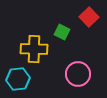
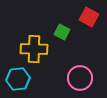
red square: rotated 18 degrees counterclockwise
pink circle: moved 2 px right, 4 px down
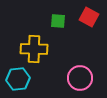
green square: moved 4 px left, 11 px up; rotated 21 degrees counterclockwise
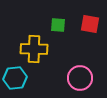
red square: moved 1 px right, 7 px down; rotated 18 degrees counterclockwise
green square: moved 4 px down
cyan hexagon: moved 3 px left, 1 px up
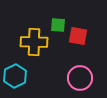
red square: moved 12 px left, 12 px down
yellow cross: moved 7 px up
cyan hexagon: moved 2 px up; rotated 20 degrees counterclockwise
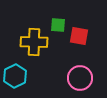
red square: moved 1 px right
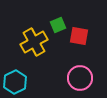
green square: rotated 28 degrees counterclockwise
yellow cross: rotated 32 degrees counterclockwise
cyan hexagon: moved 6 px down
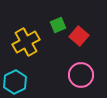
red square: rotated 30 degrees clockwise
yellow cross: moved 8 px left
pink circle: moved 1 px right, 3 px up
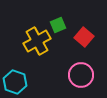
red square: moved 5 px right, 1 px down
yellow cross: moved 11 px right, 1 px up
cyan hexagon: rotated 15 degrees counterclockwise
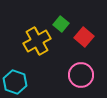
green square: moved 3 px right, 1 px up; rotated 28 degrees counterclockwise
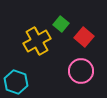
pink circle: moved 4 px up
cyan hexagon: moved 1 px right
